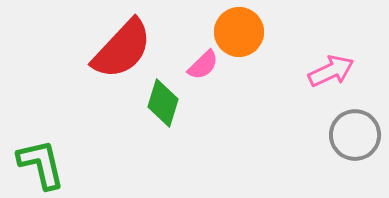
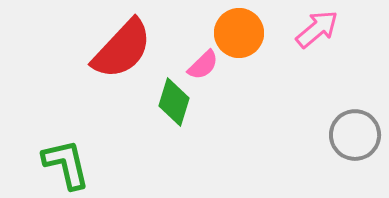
orange circle: moved 1 px down
pink arrow: moved 14 px left, 42 px up; rotated 15 degrees counterclockwise
green diamond: moved 11 px right, 1 px up
green L-shape: moved 25 px right
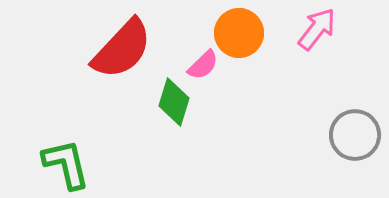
pink arrow: rotated 12 degrees counterclockwise
